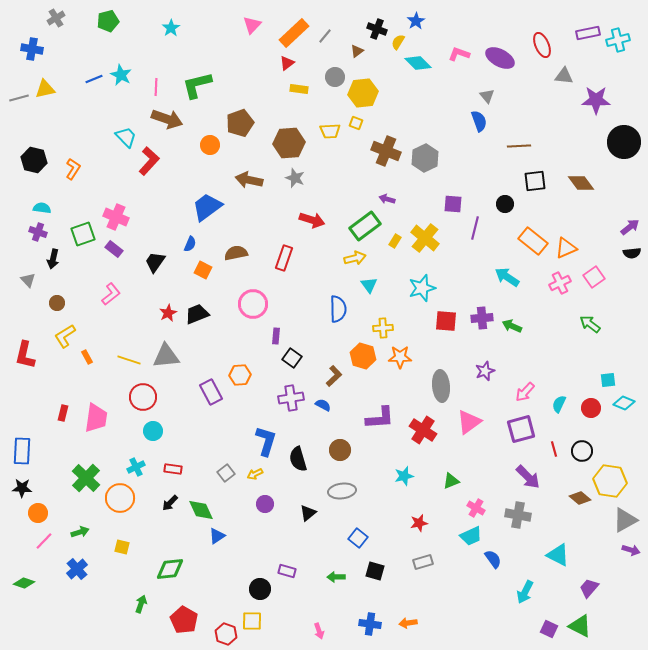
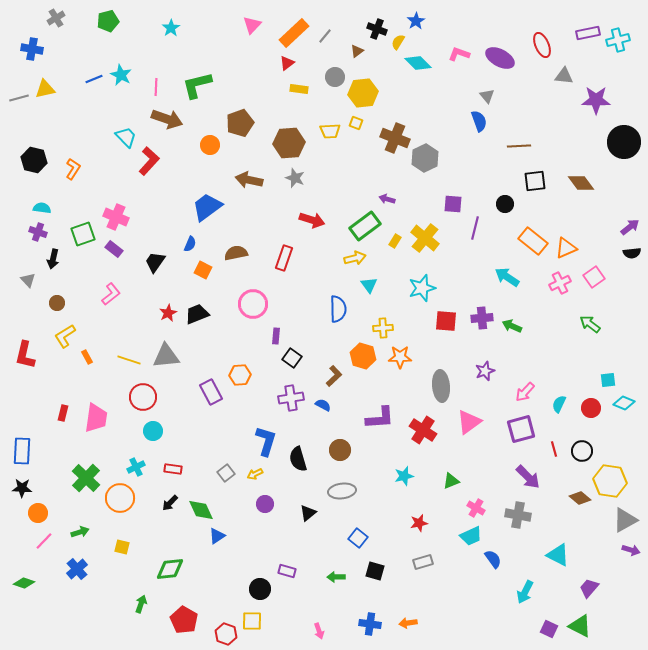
brown cross at (386, 151): moved 9 px right, 13 px up
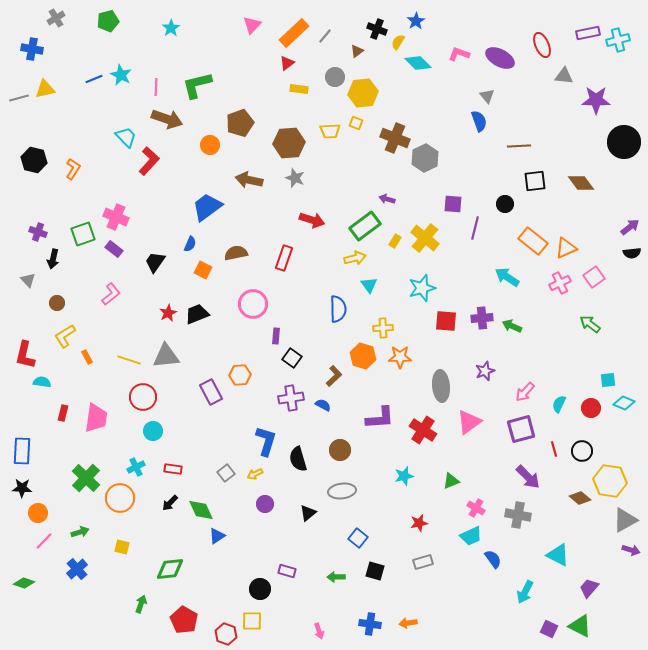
cyan semicircle at (42, 208): moved 174 px down
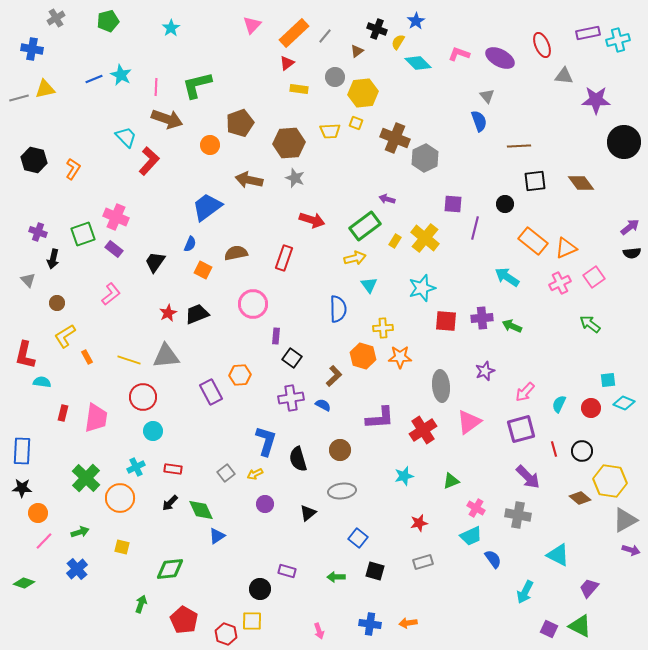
red cross at (423, 430): rotated 24 degrees clockwise
